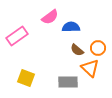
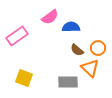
yellow square: moved 2 px left
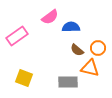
orange triangle: rotated 30 degrees counterclockwise
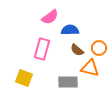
blue semicircle: moved 1 px left, 3 px down
pink rectangle: moved 25 px right, 13 px down; rotated 40 degrees counterclockwise
orange circle: moved 1 px right
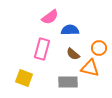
brown semicircle: moved 4 px left, 4 px down
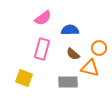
pink semicircle: moved 7 px left, 1 px down
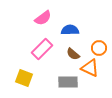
pink rectangle: rotated 30 degrees clockwise
orange triangle: rotated 12 degrees clockwise
